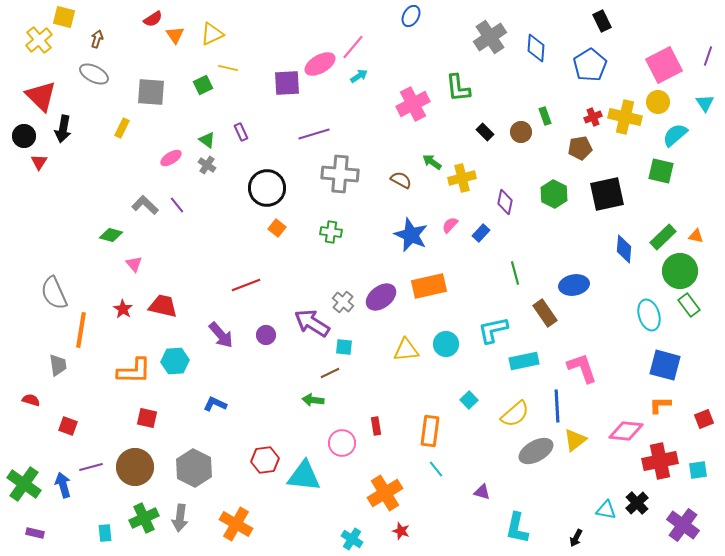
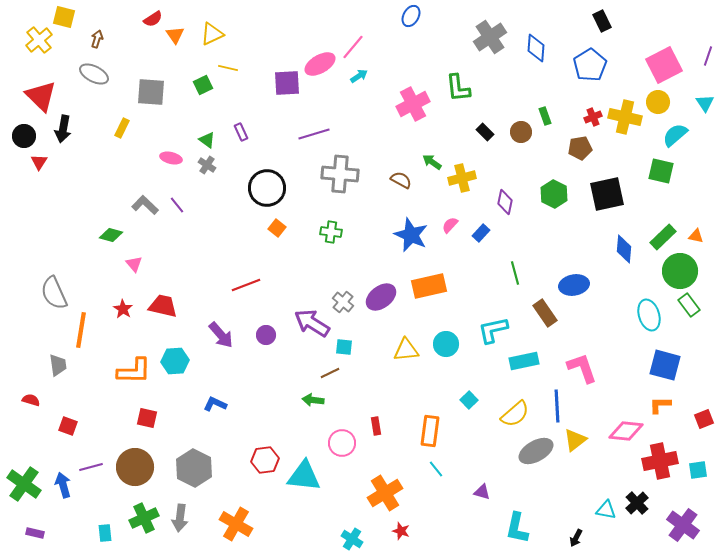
pink ellipse at (171, 158): rotated 45 degrees clockwise
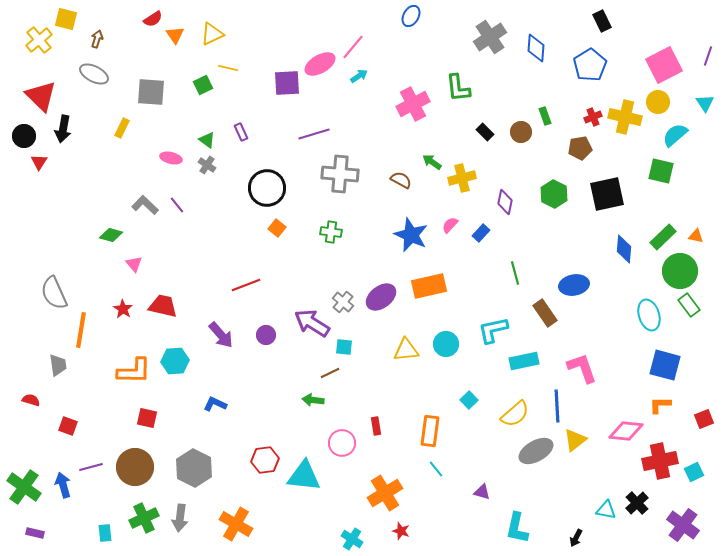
yellow square at (64, 17): moved 2 px right, 2 px down
cyan square at (698, 470): moved 4 px left, 2 px down; rotated 18 degrees counterclockwise
green cross at (24, 484): moved 3 px down
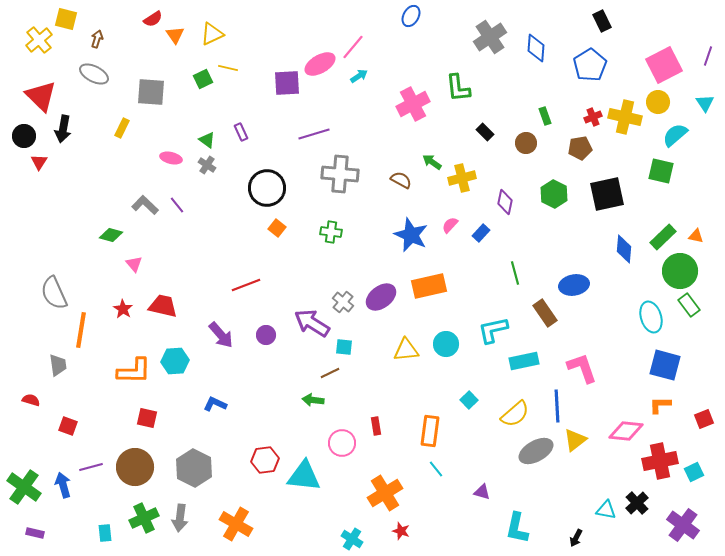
green square at (203, 85): moved 6 px up
brown circle at (521, 132): moved 5 px right, 11 px down
cyan ellipse at (649, 315): moved 2 px right, 2 px down
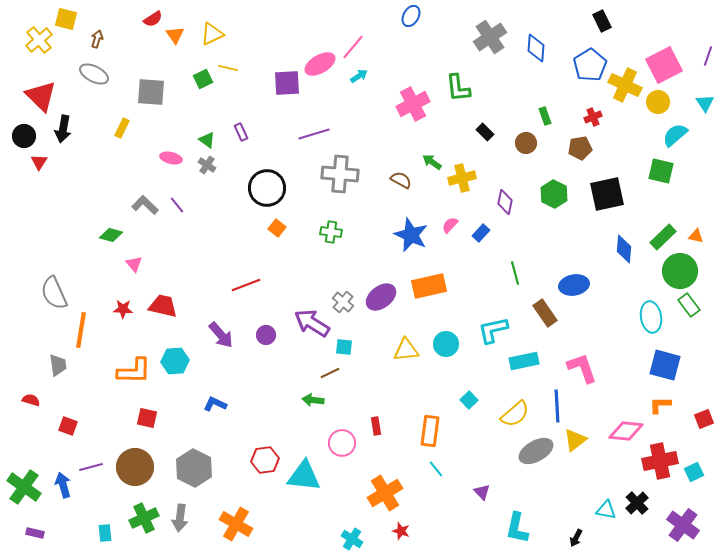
yellow cross at (625, 117): moved 32 px up; rotated 12 degrees clockwise
red star at (123, 309): rotated 30 degrees counterclockwise
cyan ellipse at (651, 317): rotated 8 degrees clockwise
purple triangle at (482, 492): rotated 30 degrees clockwise
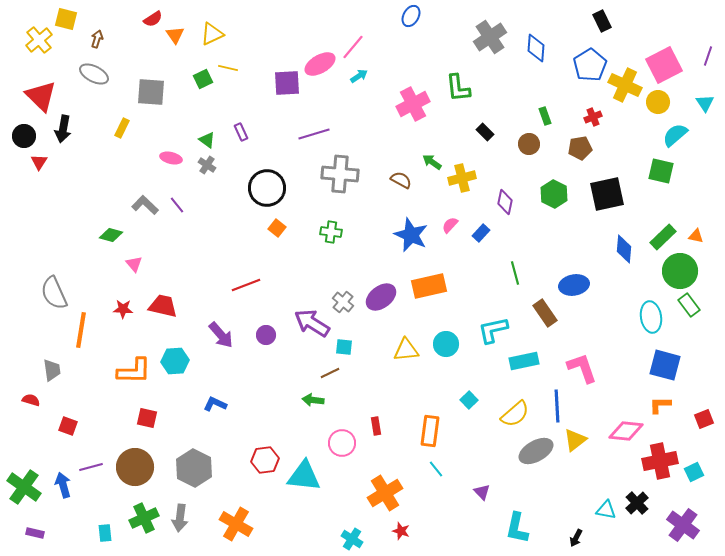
brown circle at (526, 143): moved 3 px right, 1 px down
gray trapezoid at (58, 365): moved 6 px left, 5 px down
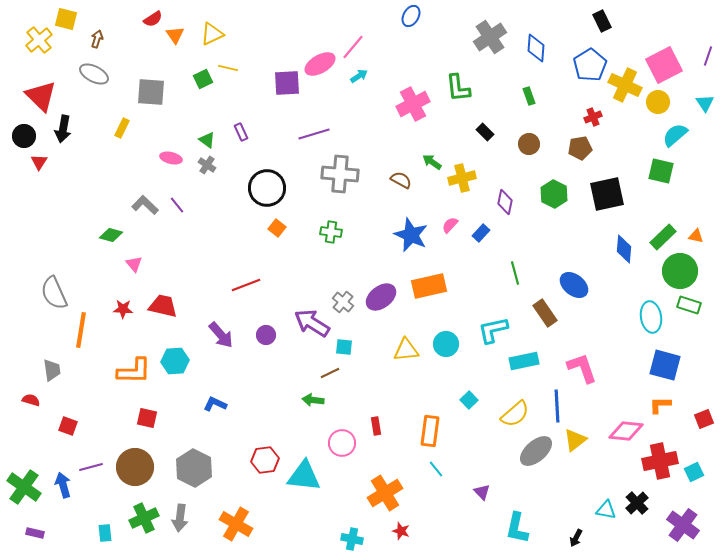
green rectangle at (545, 116): moved 16 px left, 20 px up
blue ellipse at (574, 285): rotated 48 degrees clockwise
green rectangle at (689, 305): rotated 35 degrees counterclockwise
gray ellipse at (536, 451): rotated 12 degrees counterclockwise
cyan cross at (352, 539): rotated 20 degrees counterclockwise
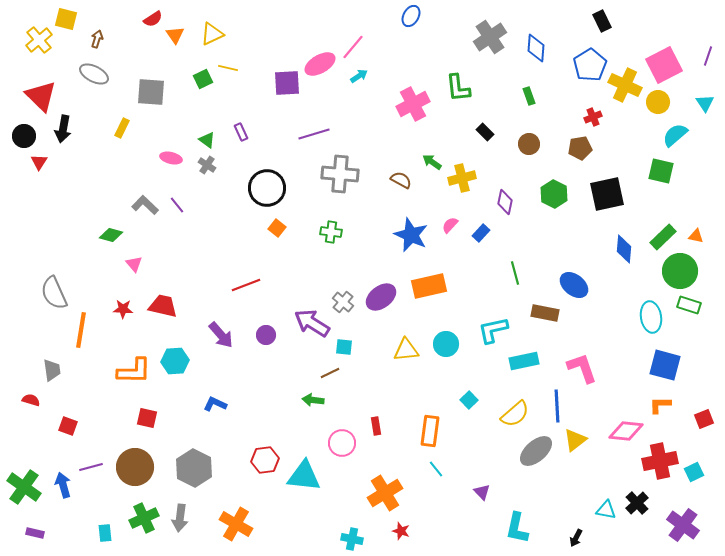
brown rectangle at (545, 313): rotated 44 degrees counterclockwise
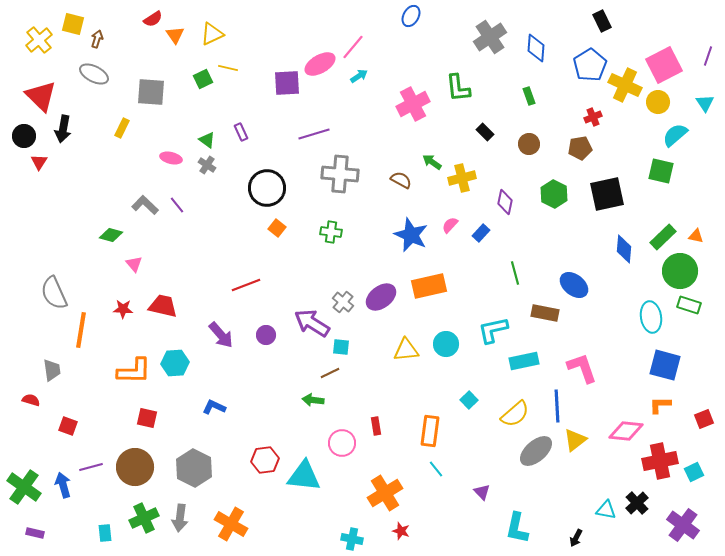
yellow square at (66, 19): moved 7 px right, 5 px down
cyan square at (344, 347): moved 3 px left
cyan hexagon at (175, 361): moved 2 px down
blue L-shape at (215, 404): moved 1 px left, 3 px down
orange cross at (236, 524): moved 5 px left
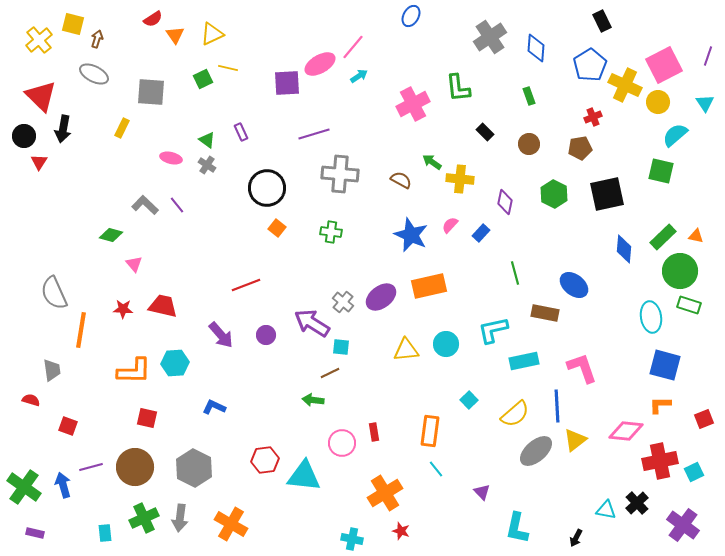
yellow cross at (462, 178): moved 2 px left, 1 px down; rotated 20 degrees clockwise
red rectangle at (376, 426): moved 2 px left, 6 px down
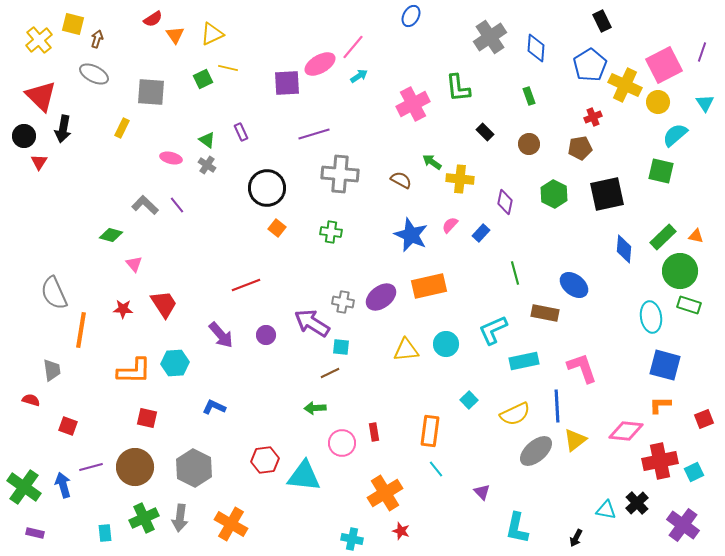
purple line at (708, 56): moved 6 px left, 4 px up
gray cross at (343, 302): rotated 30 degrees counterclockwise
red trapezoid at (163, 306): moved 1 px right, 2 px up; rotated 44 degrees clockwise
cyan L-shape at (493, 330): rotated 12 degrees counterclockwise
green arrow at (313, 400): moved 2 px right, 8 px down; rotated 10 degrees counterclockwise
yellow semicircle at (515, 414): rotated 16 degrees clockwise
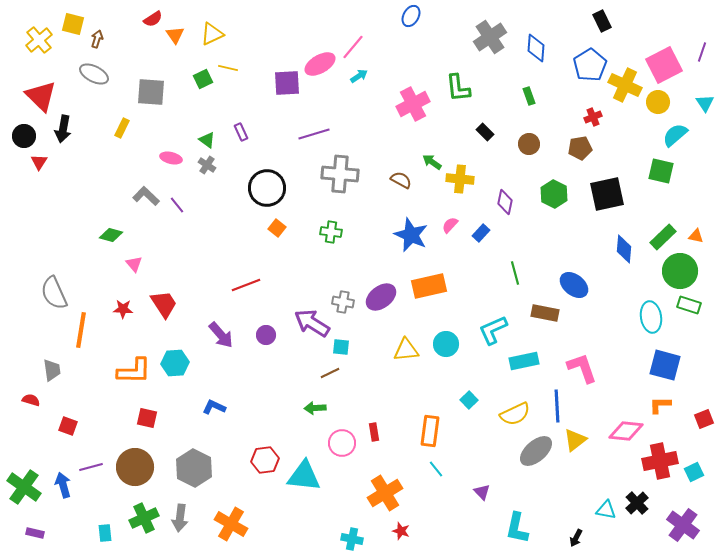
gray L-shape at (145, 205): moved 1 px right, 9 px up
